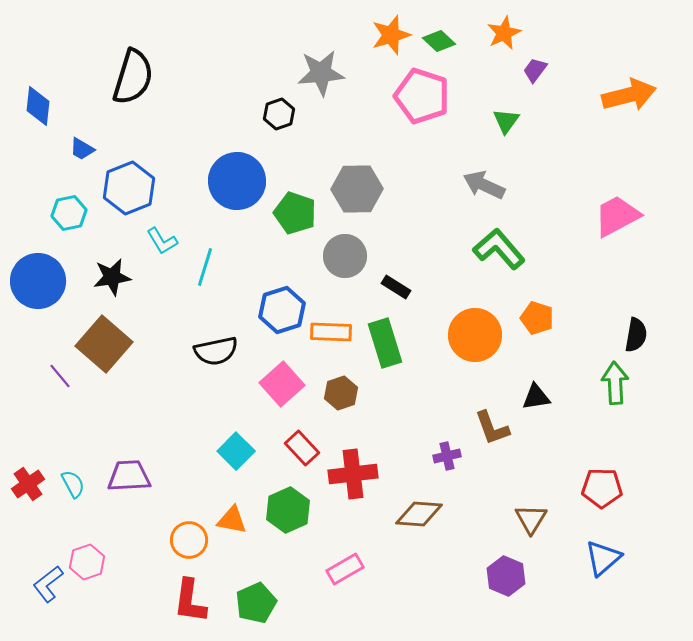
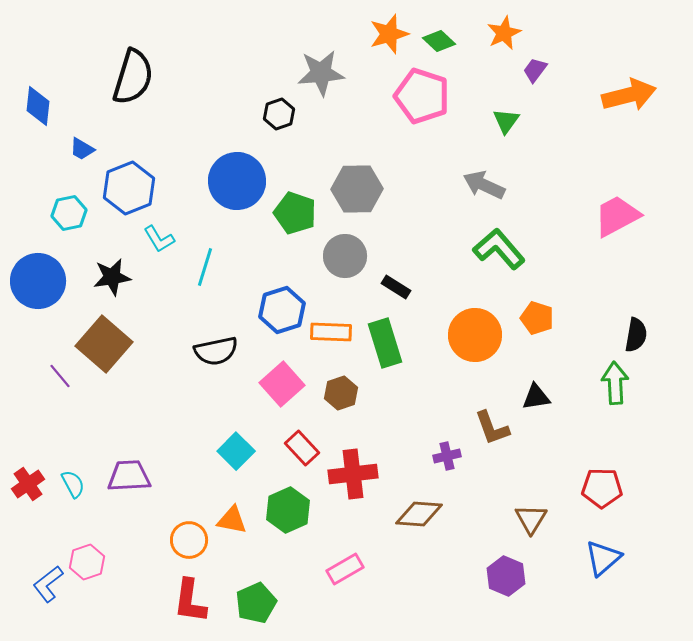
orange star at (391, 35): moved 2 px left, 1 px up
cyan L-shape at (162, 241): moved 3 px left, 2 px up
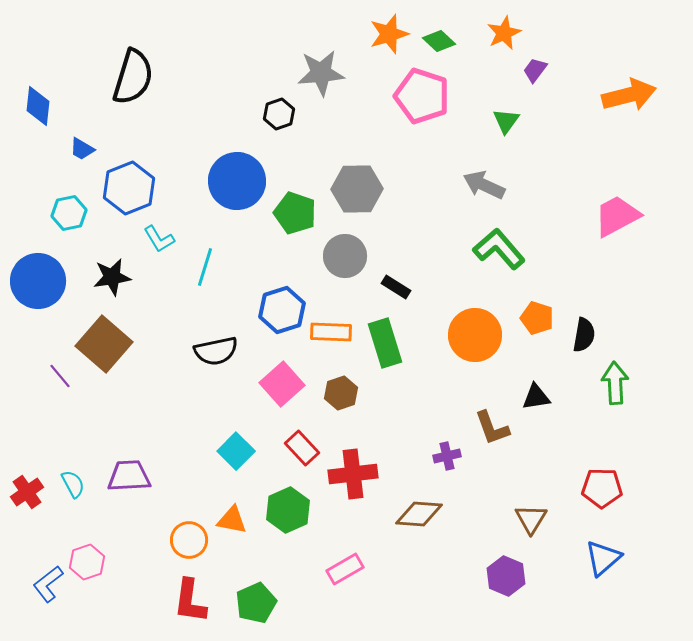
black semicircle at (636, 335): moved 52 px left
red cross at (28, 484): moved 1 px left, 8 px down
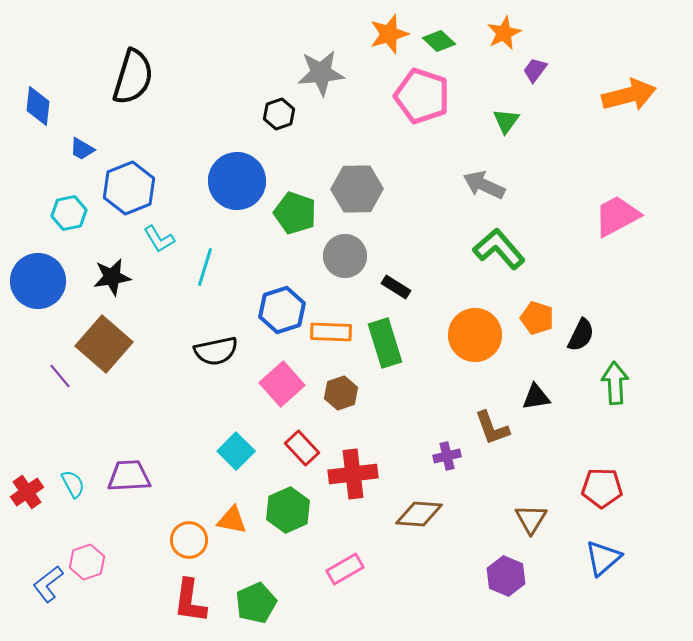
black semicircle at (584, 335): moved 3 px left; rotated 16 degrees clockwise
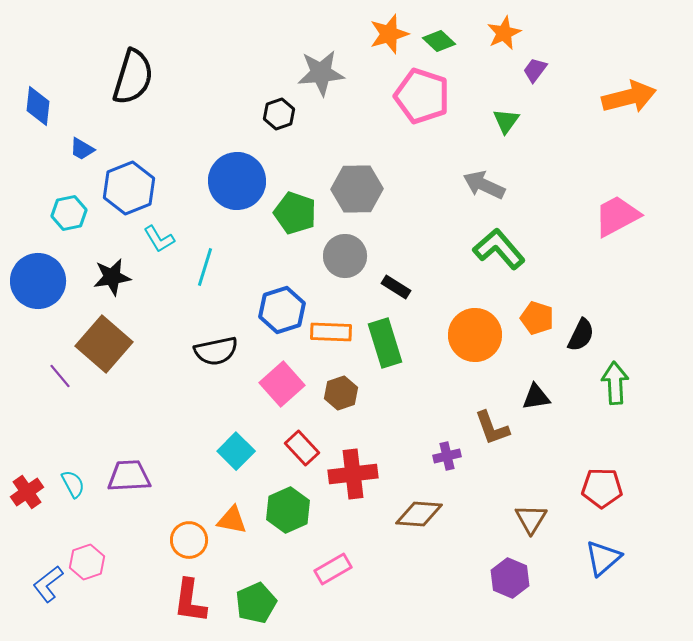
orange arrow at (629, 95): moved 2 px down
pink rectangle at (345, 569): moved 12 px left
purple hexagon at (506, 576): moved 4 px right, 2 px down
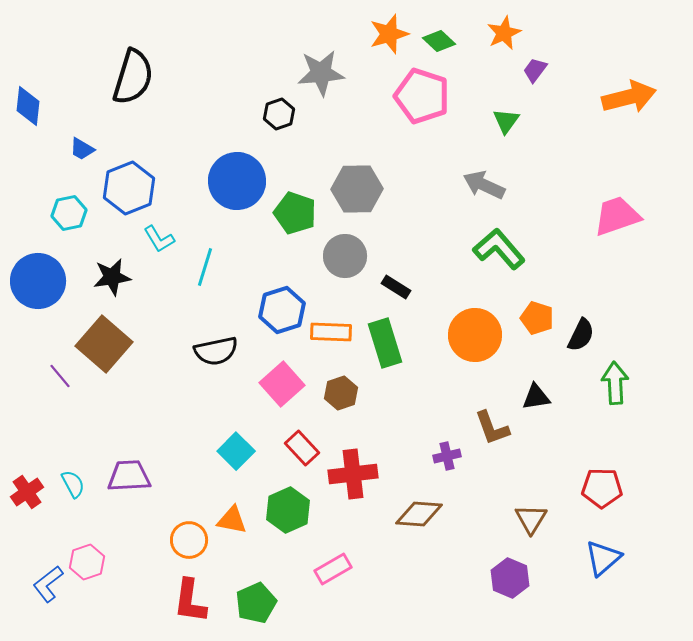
blue diamond at (38, 106): moved 10 px left
pink trapezoid at (617, 216): rotated 9 degrees clockwise
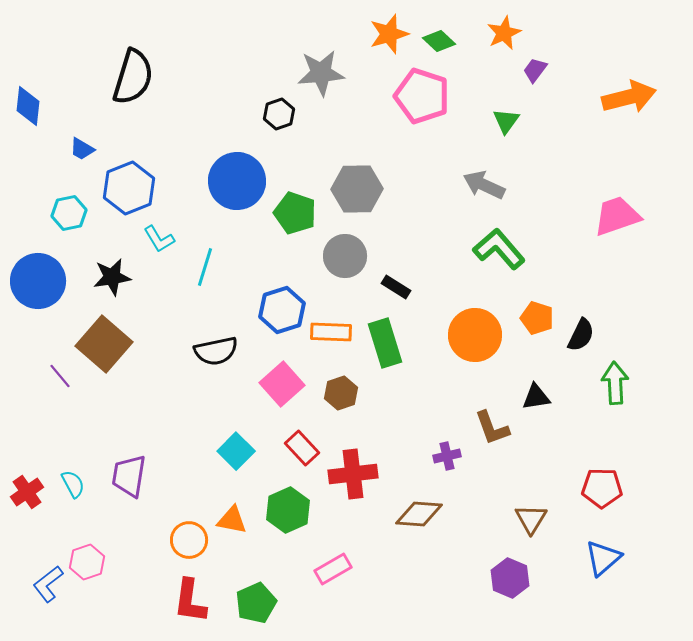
purple trapezoid at (129, 476): rotated 78 degrees counterclockwise
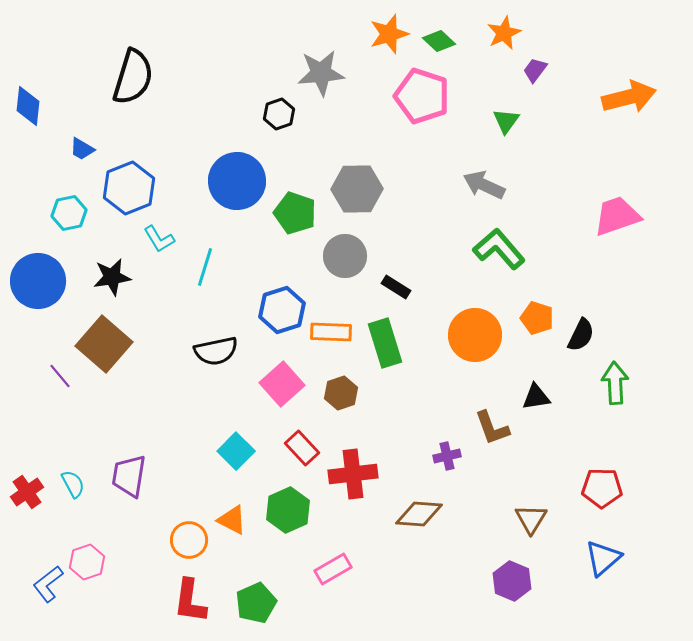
orange triangle at (232, 520): rotated 16 degrees clockwise
purple hexagon at (510, 578): moved 2 px right, 3 px down
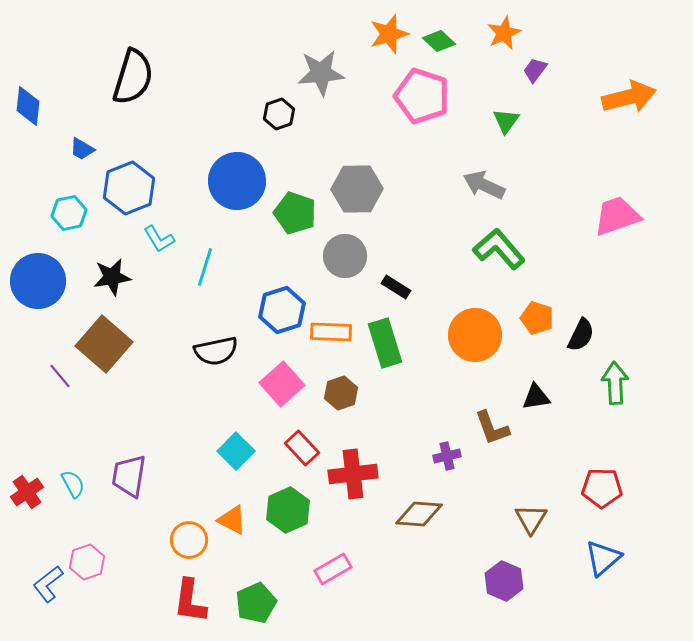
purple hexagon at (512, 581): moved 8 px left
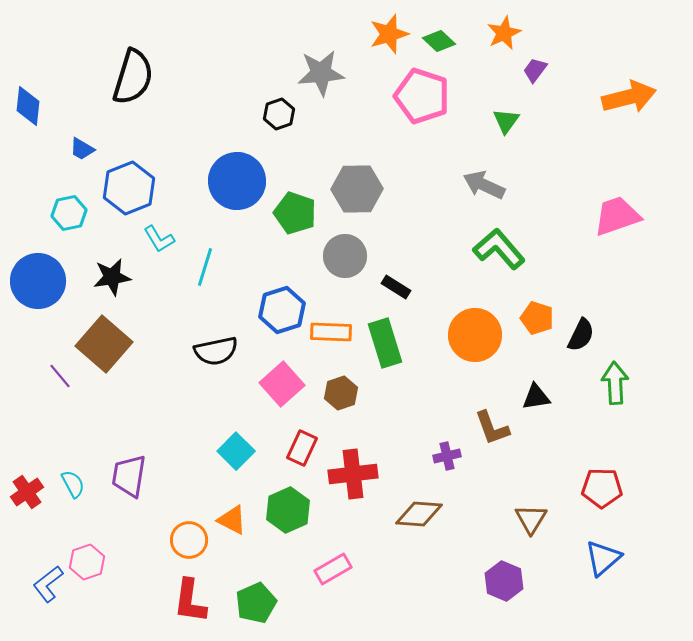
red rectangle at (302, 448): rotated 68 degrees clockwise
